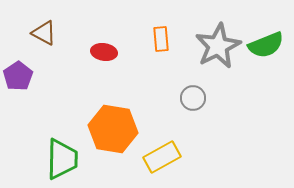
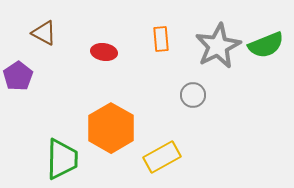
gray circle: moved 3 px up
orange hexagon: moved 2 px left, 1 px up; rotated 21 degrees clockwise
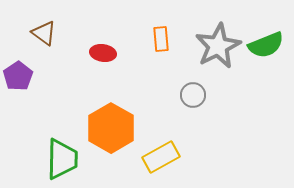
brown triangle: rotated 8 degrees clockwise
red ellipse: moved 1 px left, 1 px down
yellow rectangle: moved 1 px left
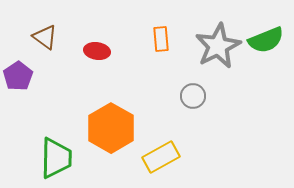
brown triangle: moved 1 px right, 4 px down
green semicircle: moved 5 px up
red ellipse: moved 6 px left, 2 px up
gray circle: moved 1 px down
green trapezoid: moved 6 px left, 1 px up
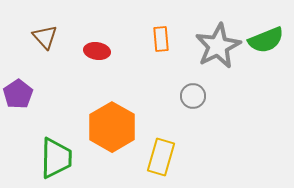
brown triangle: rotated 12 degrees clockwise
purple pentagon: moved 18 px down
orange hexagon: moved 1 px right, 1 px up
yellow rectangle: rotated 45 degrees counterclockwise
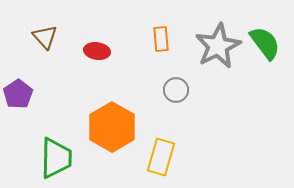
green semicircle: moved 1 px left, 3 px down; rotated 105 degrees counterclockwise
gray circle: moved 17 px left, 6 px up
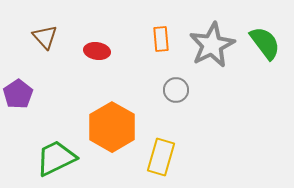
gray star: moved 6 px left, 1 px up
green trapezoid: rotated 117 degrees counterclockwise
